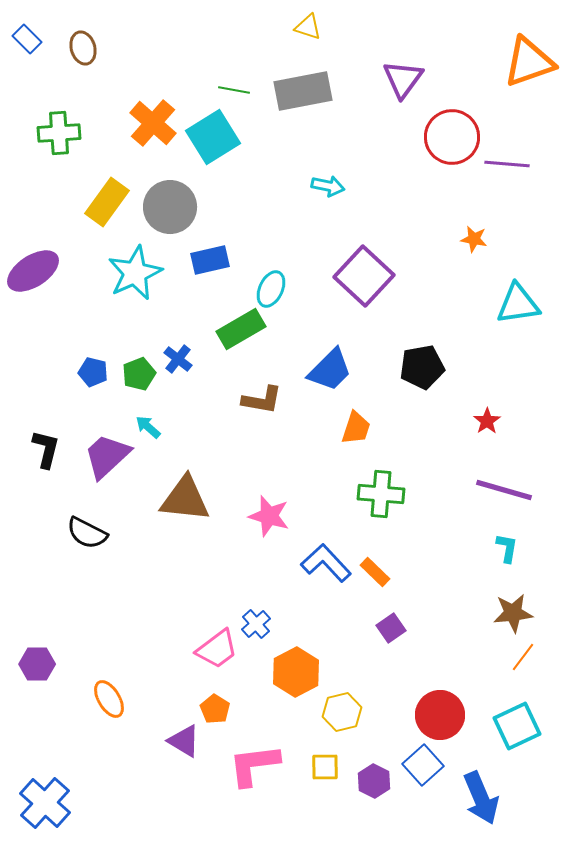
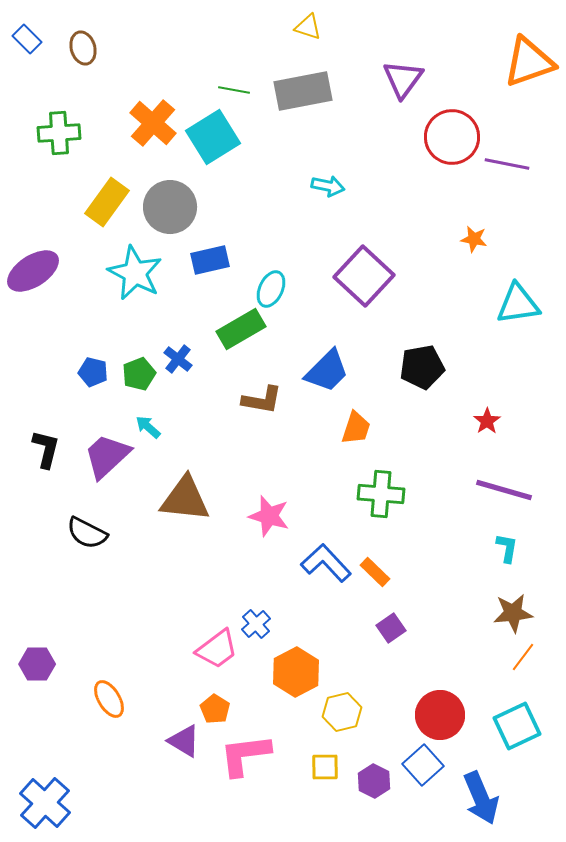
purple line at (507, 164): rotated 6 degrees clockwise
cyan star at (135, 273): rotated 20 degrees counterclockwise
blue trapezoid at (330, 370): moved 3 px left, 1 px down
pink L-shape at (254, 765): moved 9 px left, 10 px up
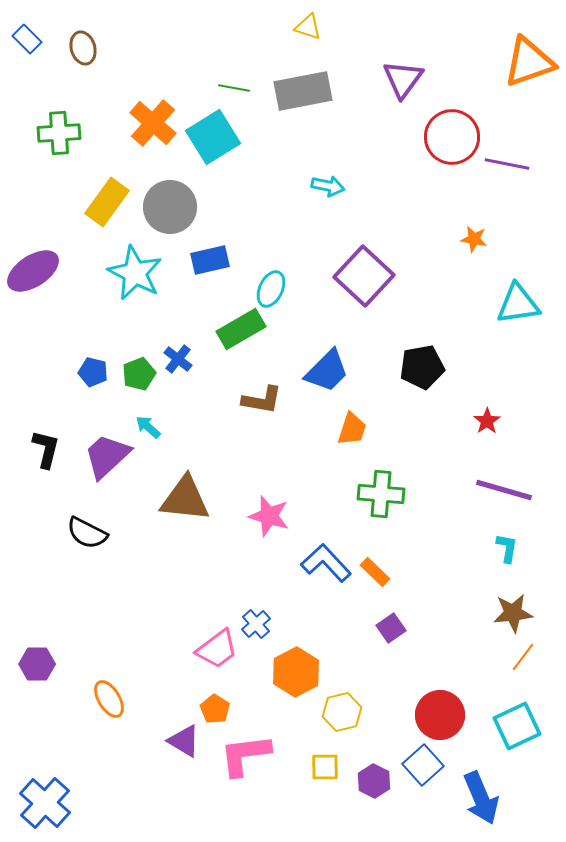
green line at (234, 90): moved 2 px up
orange trapezoid at (356, 428): moved 4 px left, 1 px down
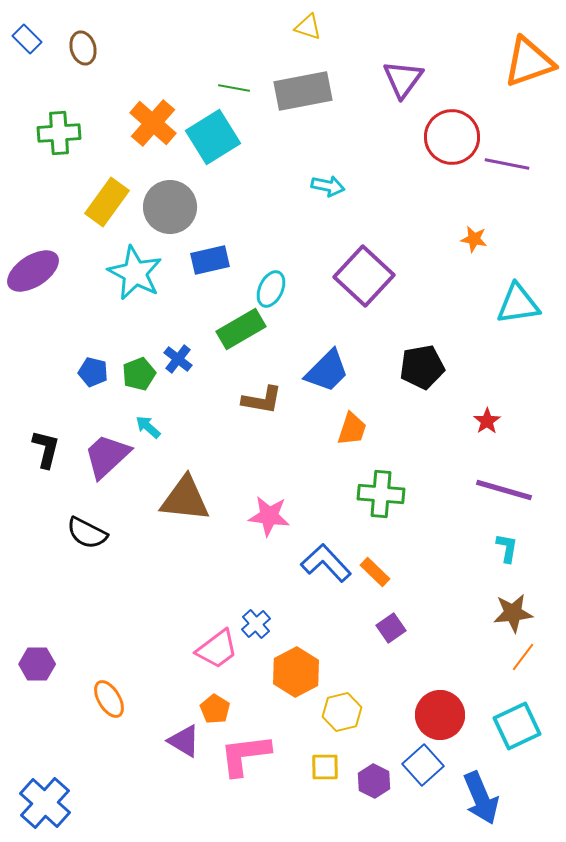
pink star at (269, 516): rotated 9 degrees counterclockwise
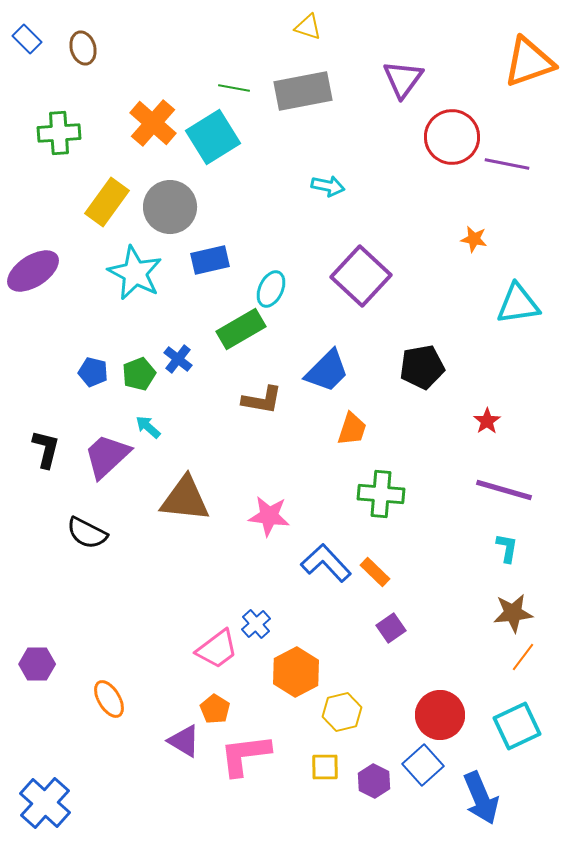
purple square at (364, 276): moved 3 px left
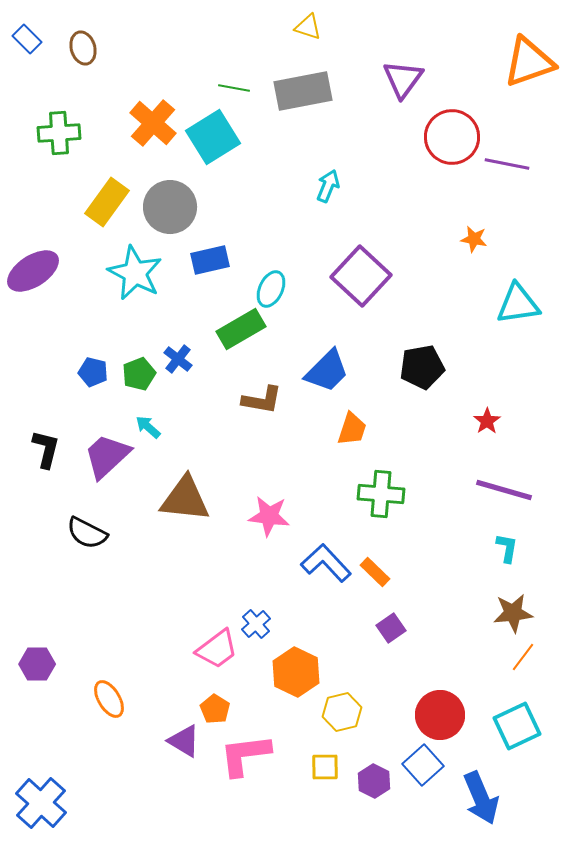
cyan arrow at (328, 186): rotated 80 degrees counterclockwise
orange hexagon at (296, 672): rotated 6 degrees counterclockwise
blue cross at (45, 803): moved 4 px left
